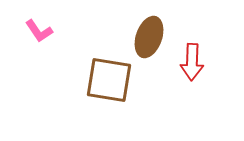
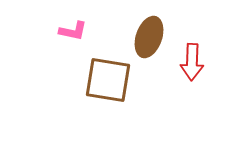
pink L-shape: moved 34 px right; rotated 44 degrees counterclockwise
brown square: moved 1 px left
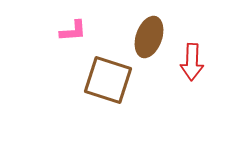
pink L-shape: rotated 16 degrees counterclockwise
brown square: rotated 9 degrees clockwise
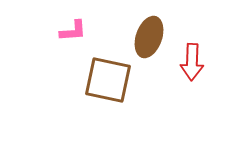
brown square: rotated 6 degrees counterclockwise
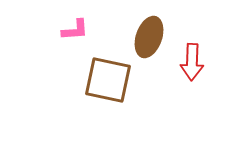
pink L-shape: moved 2 px right, 1 px up
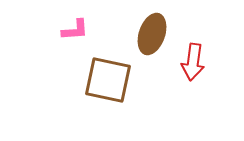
brown ellipse: moved 3 px right, 3 px up
red arrow: moved 1 px right; rotated 6 degrees clockwise
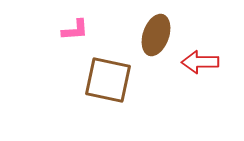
brown ellipse: moved 4 px right, 1 px down
red arrow: moved 7 px right; rotated 81 degrees clockwise
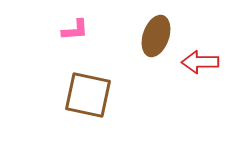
brown ellipse: moved 1 px down
brown square: moved 20 px left, 15 px down
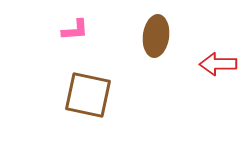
brown ellipse: rotated 12 degrees counterclockwise
red arrow: moved 18 px right, 2 px down
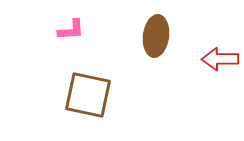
pink L-shape: moved 4 px left
red arrow: moved 2 px right, 5 px up
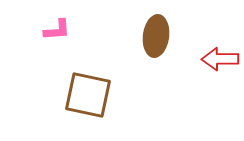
pink L-shape: moved 14 px left
